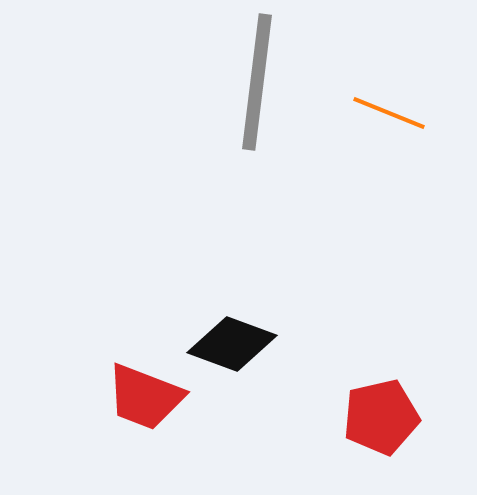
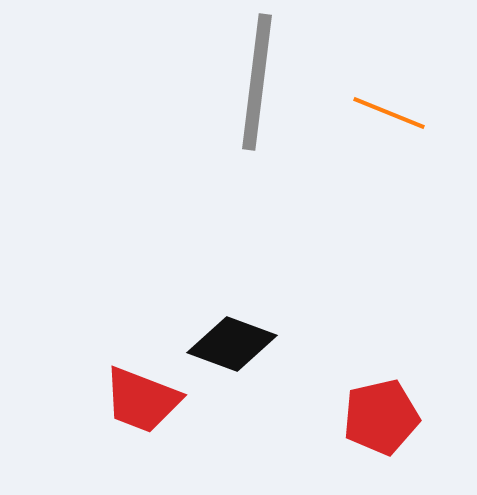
red trapezoid: moved 3 px left, 3 px down
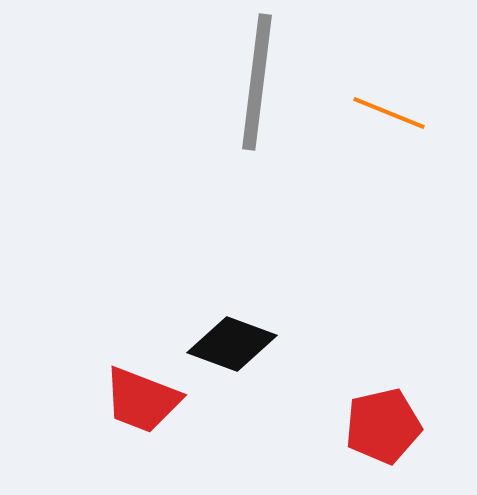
red pentagon: moved 2 px right, 9 px down
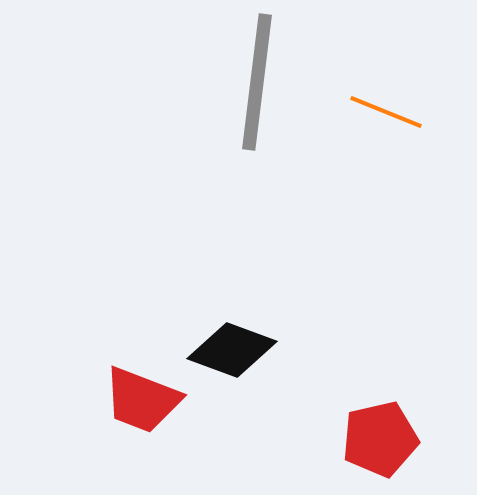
orange line: moved 3 px left, 1 px up
black diamond: moved 6 px down
red pentagon: moved 3 px left, 13 px down
